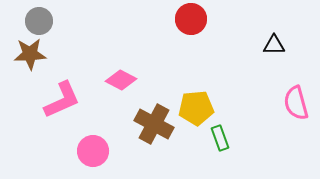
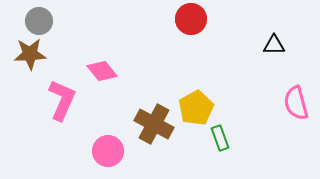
pink diamond: moved 19 px left, 9 px up; rotated 24 degrees clockwise
pink L-shape: rotated 42 degrees counterclockwise
yellow pentagon: rotated 24 degrees counterclockwise
pink circle: moved 15 px right
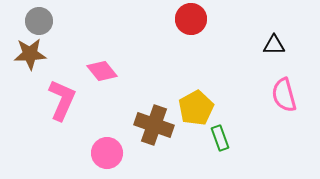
pink semicircle: moved 12 px left, 8 px up
brown cross: moved 1 px down; rotated 9 degrees counterclockwise
pink circle: moved 1 px left, 2 px down
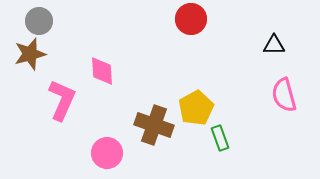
brown star: rotated 12 degrees counterclockwise
pink diamond: rotated 36 degrees clockwise
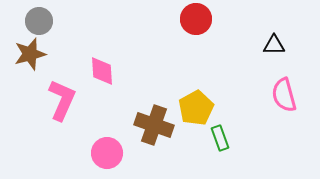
red circle: moved 5 px right
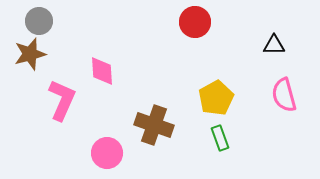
red circle: moved 1 px left, 3 px down
yellow pentagon: moved 20 px right, 10 px up
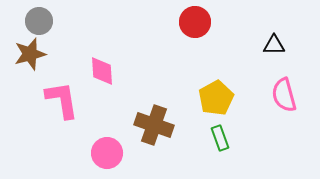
pink L-shape: rotated 33 degrees counterclockwise
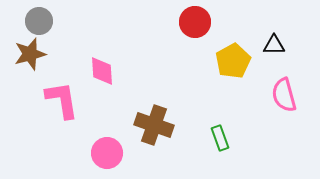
yellow pentagon: moved 17 px right, 37 px up
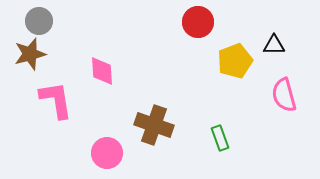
red circle: moved 3 px right
yellow pentagon: moved 2 px right; rotated 8 degrees clockwise
pink L-shape: moved 6 px left
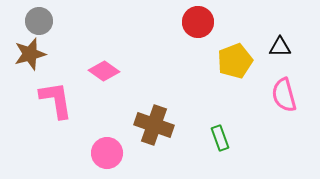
black triangle: moved 6 px right, 2 px down
pink diamond: moved 2 px right; rotated 52 degrees counterclockwise
